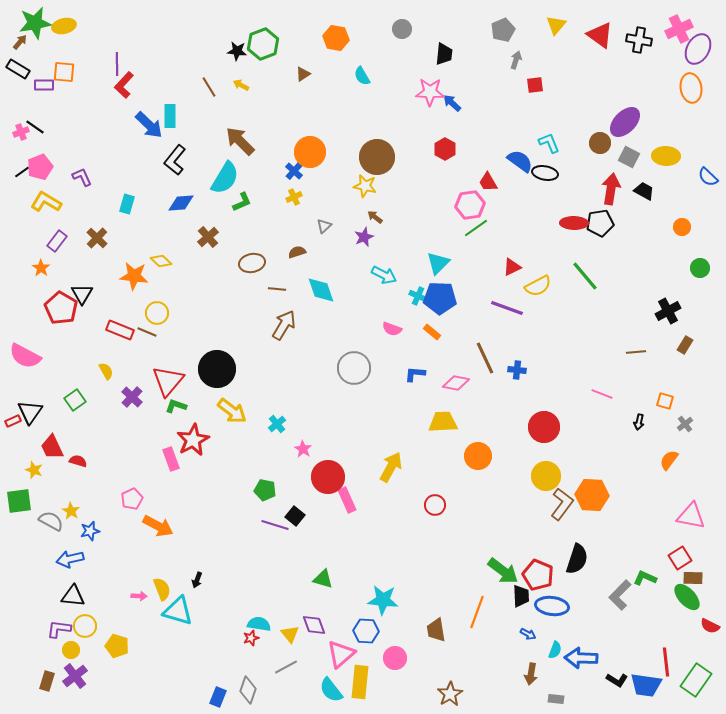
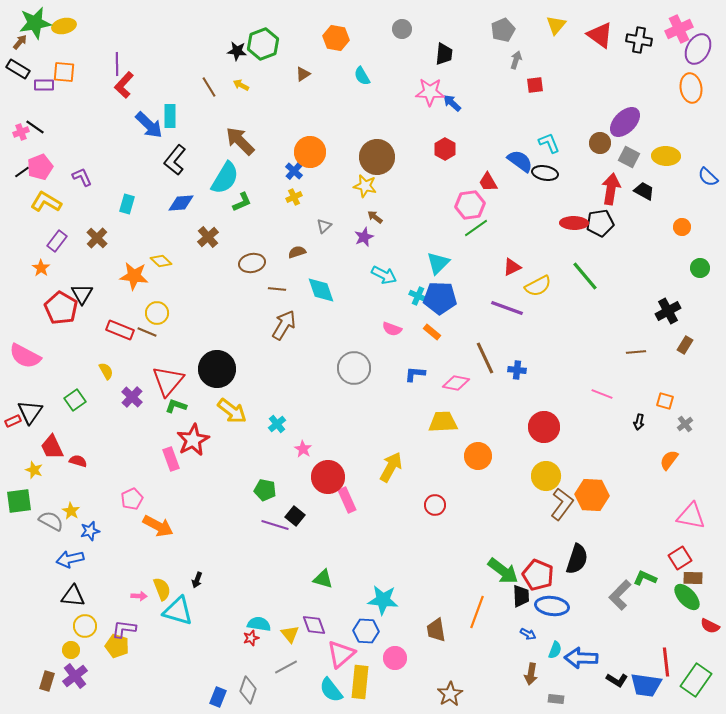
purple L-shape at (59, 629): moved 65 px right
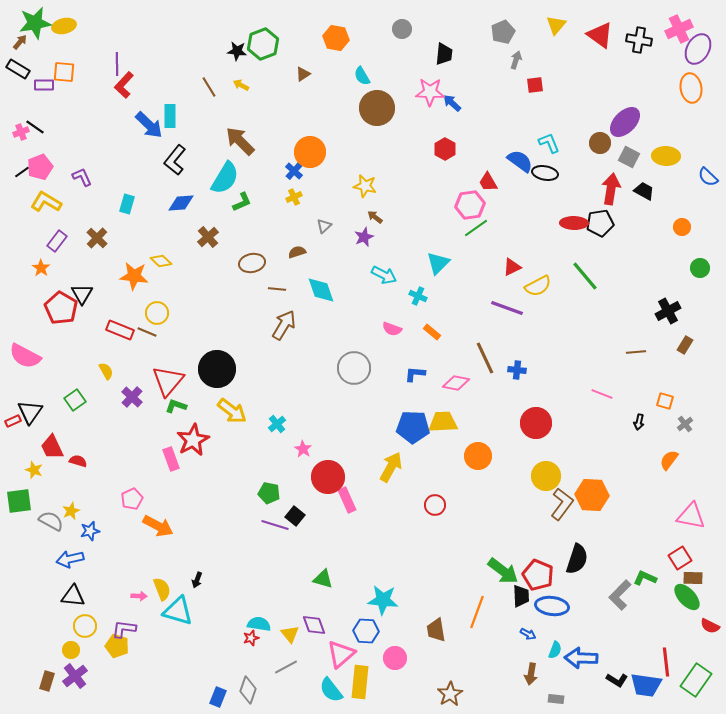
gray pentagon at (503, 30): moved 2 px down
brown circle at (377, 157): moved 49 px up
blue pentagon at (440, 298): moved 27 px left, 129 px down
red circle at (544, 427): moved 8 px left, 4 px up
green pentagon at (265, 490): moved 4 px right, 3 px down
yellow star at (71, 511): rotated 18 degrees clockwise
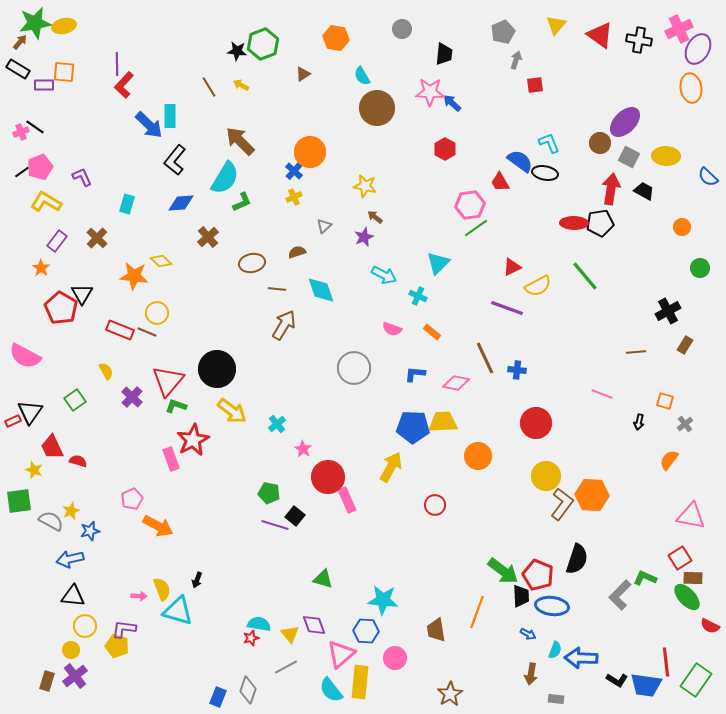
red trapezoid at (488, 182): moved 12 px right
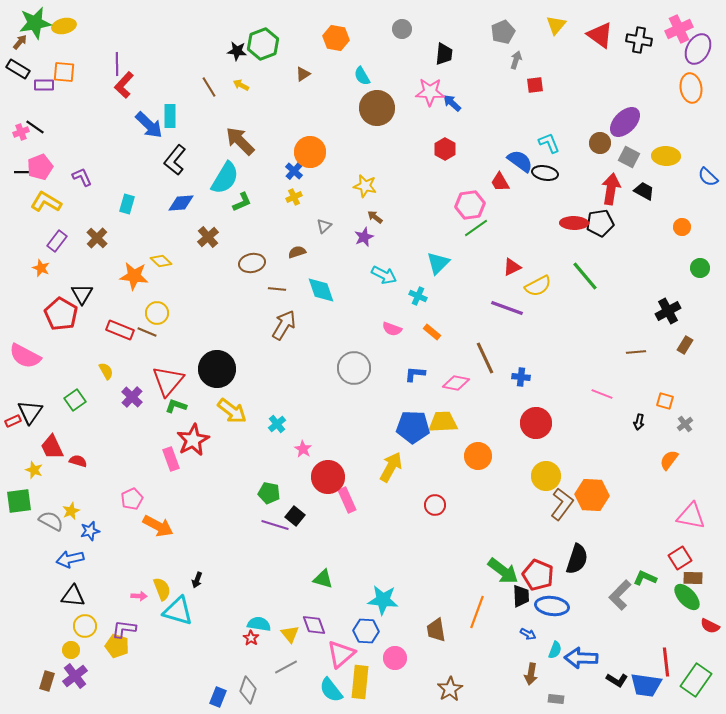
black line at (22, 172): rotated 35 degrees clockwise
orange star at (41, 268): rotated 12 degrees counterclockwise
red pentagon at (61, 308): moved 6 px down
blue cross at (517, 370): moved 4 px right, 7 px down
red star at (251, 638): rotated 21 degrees counterclockwise
brown star at (450, 694): moved 5 px up
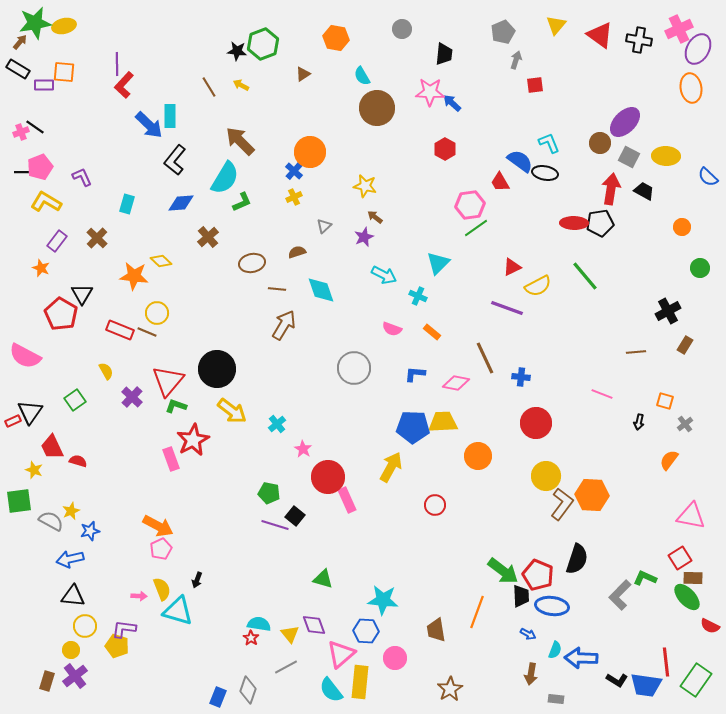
pink pentagon at (132, 499): moved 29 px right, 50 px down
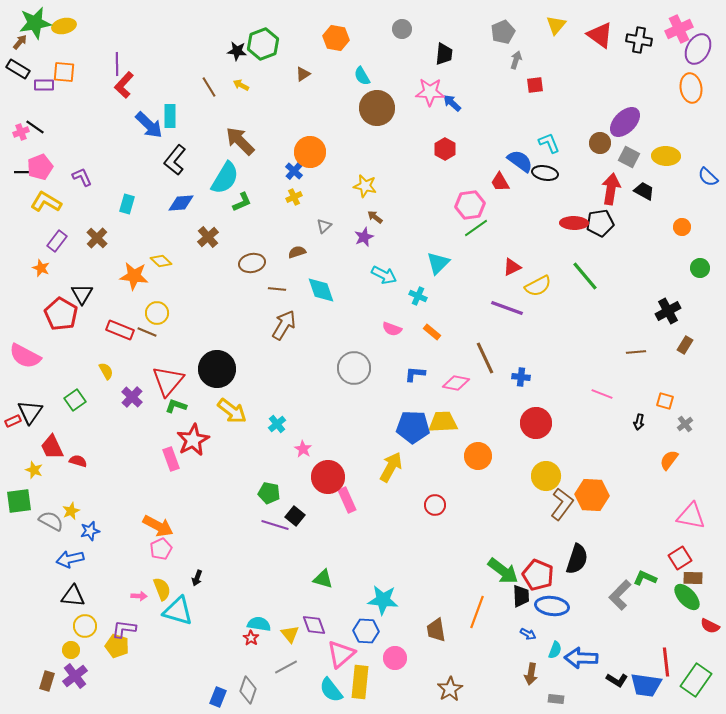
black arrow at (197, 580): moved 2 px up
